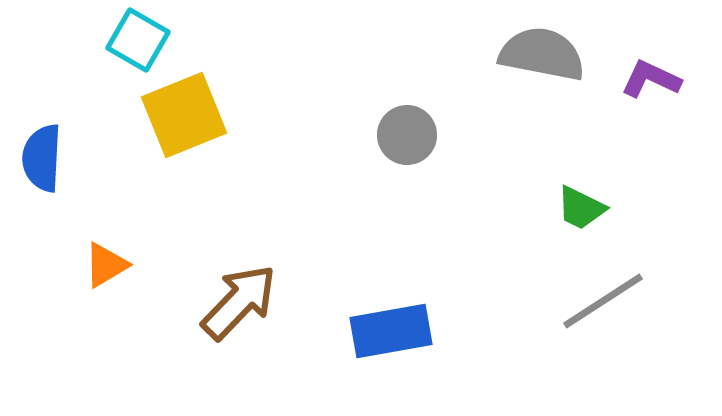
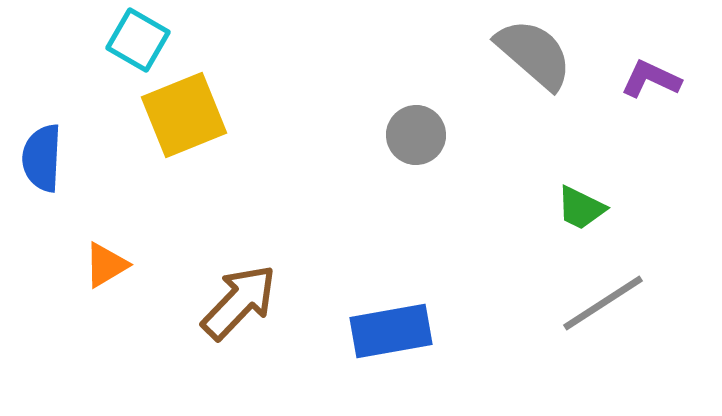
gray semicircle: moved 8 px left; rotated 30 degrees clockwise
gray circle: moved 9 px right
gray line: moved 2 px down
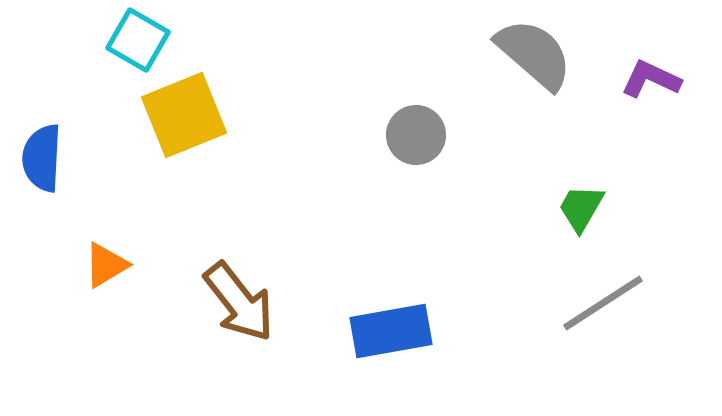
green trapezoid: rotated 94 degrees clockwise
brown arrow: rotated 98 degrees clockwise
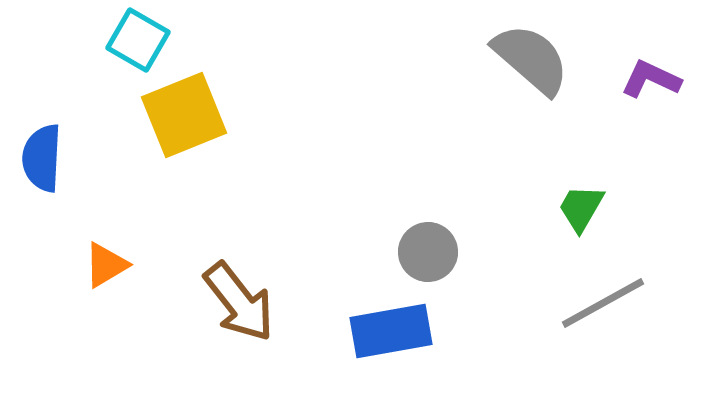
gray semicircle: moved 3 px left, 5 px down
gray circle: moved 12 px right, 117 px down
gray line: rotated 4 degrees clockwise
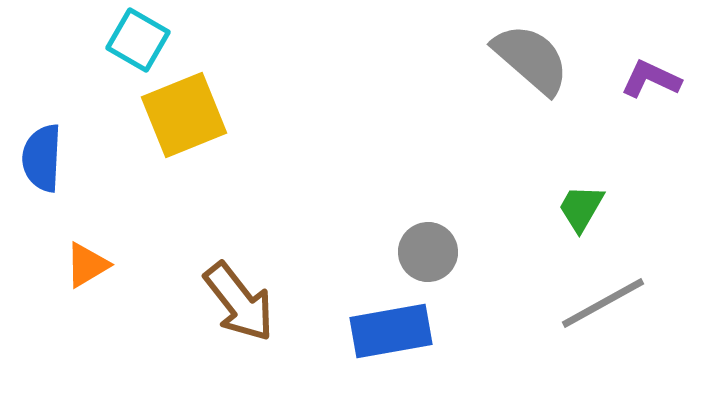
orange triangle: moved 19 px left
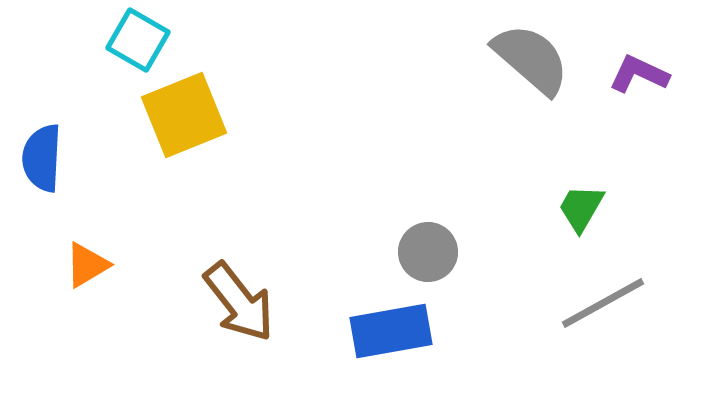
purple L-shape: moved 12 px left, 5 px up
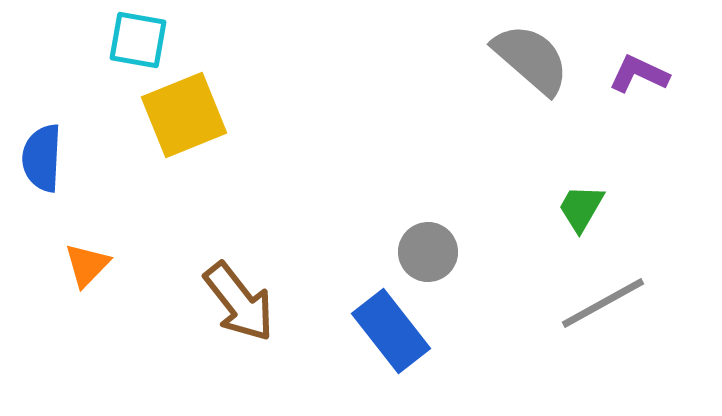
cyan square: rotated 20 degrees counterclockwise
orange triangle: rotated 15 degrees counterclockwise
blue rectangle: rotated 62 degrees clockwise
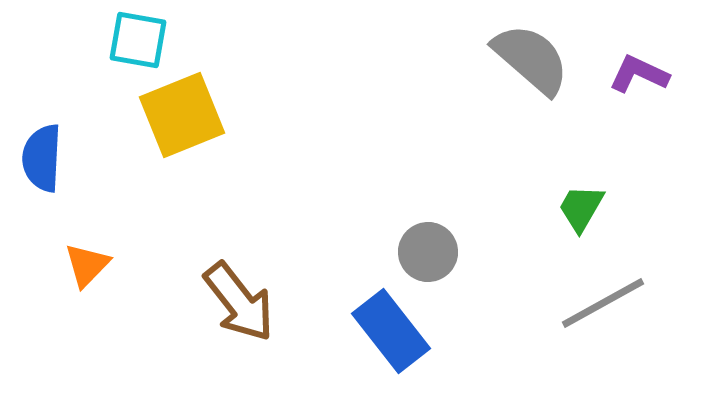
yellow square: moved 2 px left
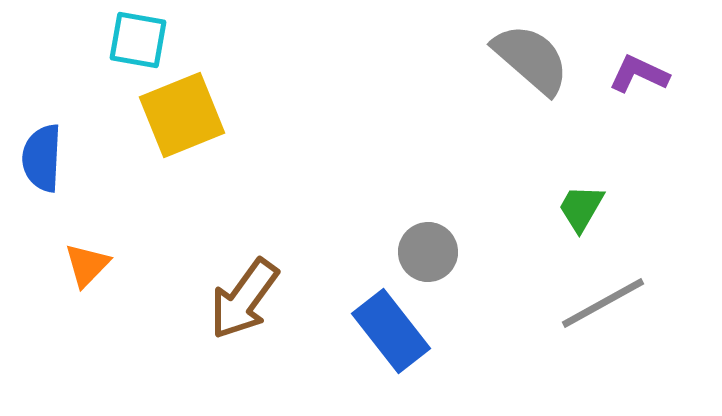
brown arrow: moved 5 px right, 3 px up; rotated 74 degrees clockwise
